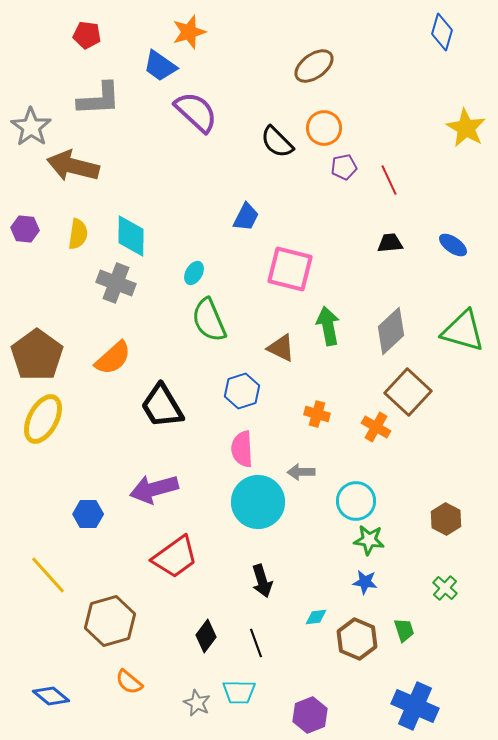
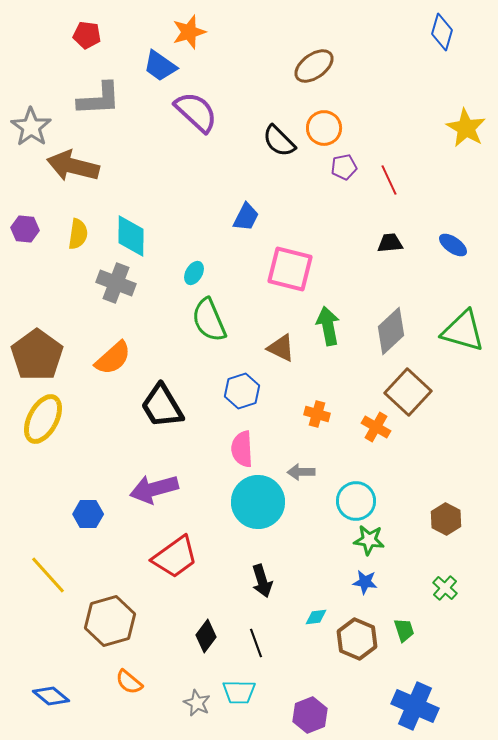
black semicircle at (277, 142): moved 2 px right, 1 px up
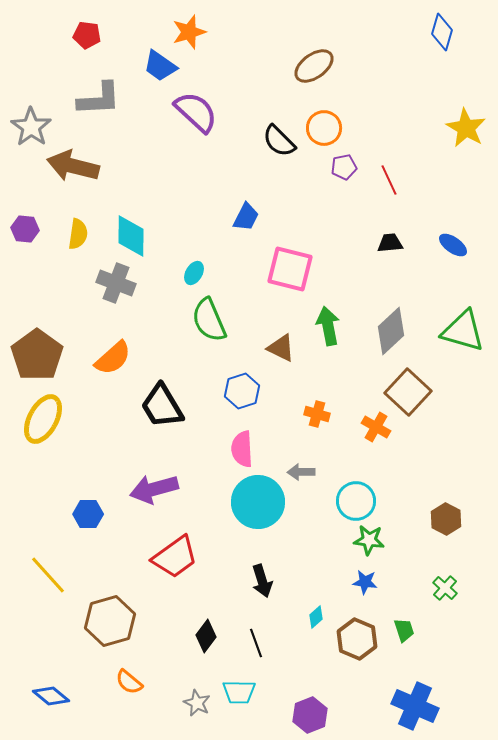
cyan diamond at (316, 617): rotated 35 degrees counterclockwise
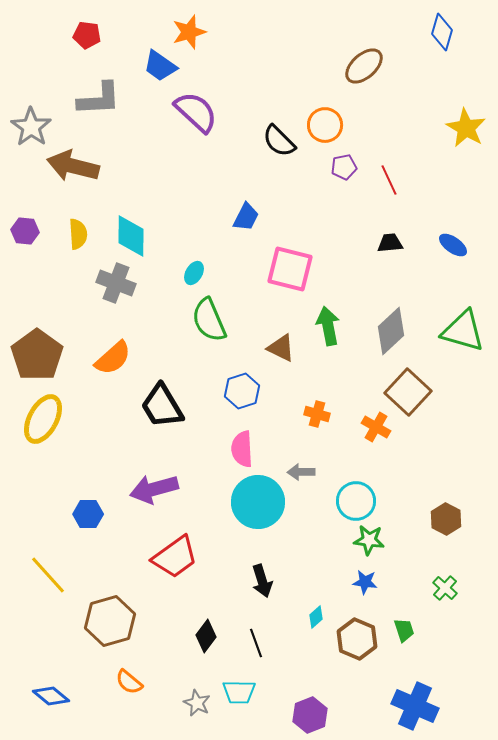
brown ellipse at (314, 66): moved 50 px right; rotated 6 degrees counterclockwise
orange circle at (324, 128): moved 1 px right, 3 px up
purple hexagon at (25, 229): moved 2 px down
yellow semicircle at (78, 234): rotated 12 degrees counterclockwise
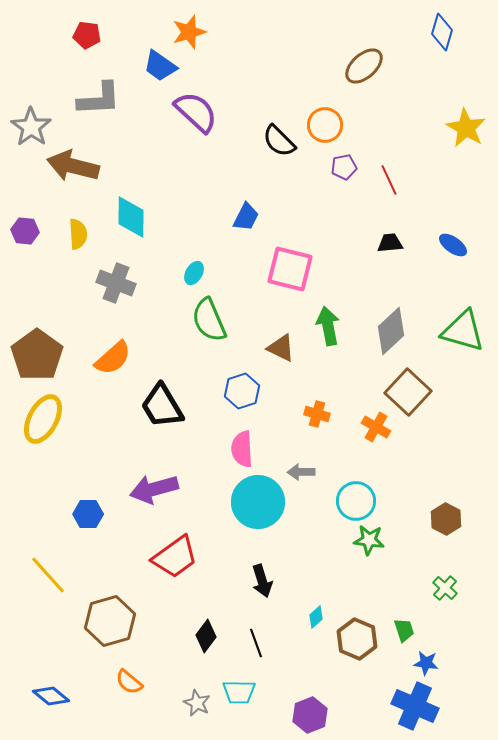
cyan diamond at (131, 236): moved 19 px up
blue star at (365, 582): moved 61 px right, 81 px down
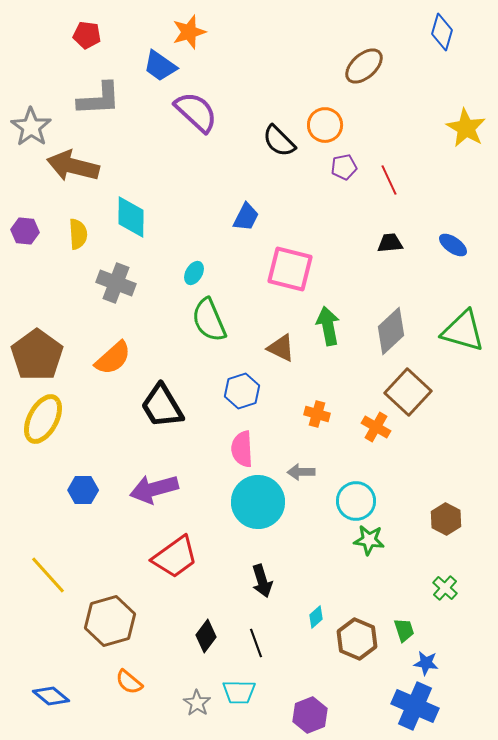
blue hexagon at (88, 514): moved 5 px left, 24 px up
gray star at (197, 703): rotated 8 degrees clockwise
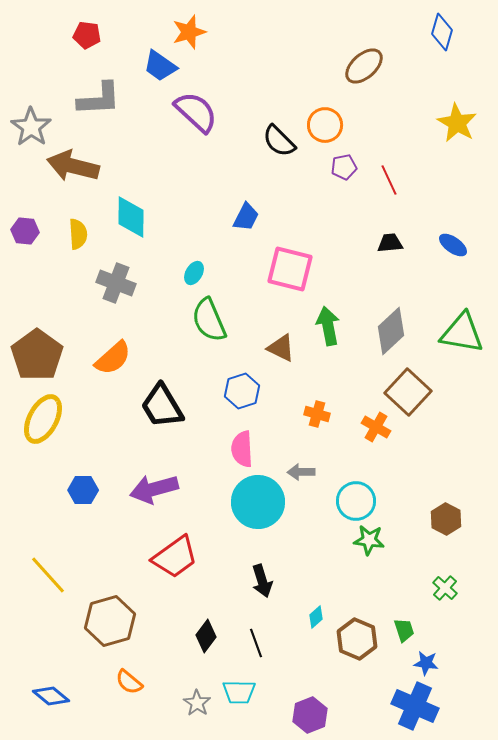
yellow star at (466, 128): moved 9 px left, 5 px up
green triangle at (463, 331): moved 1 px left, 2 px down; rotated 6 degrees counterclockwise
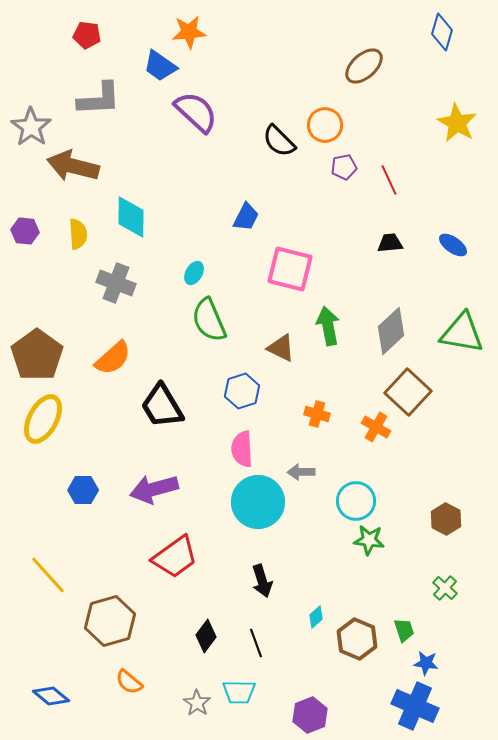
orange star at (189, 32): rotated 12 degrees clockwise
